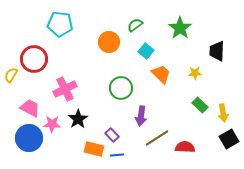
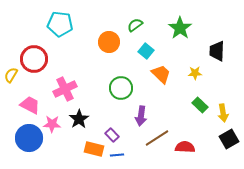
pink trapezoid: moved 3 px up
black star: moved 1 px right
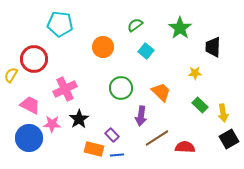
orange circle: moved 6 px left, 5 px down
black trapezoid: moved 4 px left, 4 px up
orange trapezoid: moved 18 px down
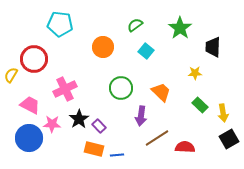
purple rectangle: moved 13 px left, 9 px up
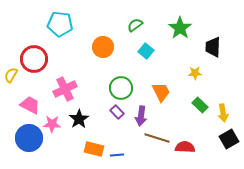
orange trapezoid: rotated 20 degrees clockwise
purple rectangle: moved 18 px right, 14 px up
brown line: rotated 50 degrees clockwise
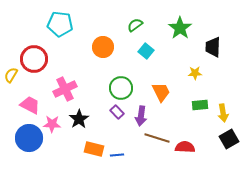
green rectangle: rotated 49 degrees counterclockwise
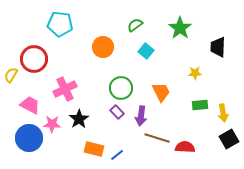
black trapezoid: moved 5 px right
blue line: rotated 32 degrees counterclockwise
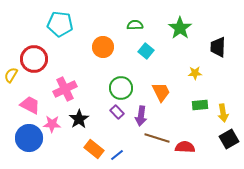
green semicircle: rotated 35 degrees clockwise
orange rectangle: rotated 24 degrees clockwise
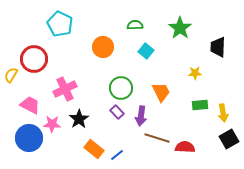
cyan pentagon: rotated 20 degrees clockwise
